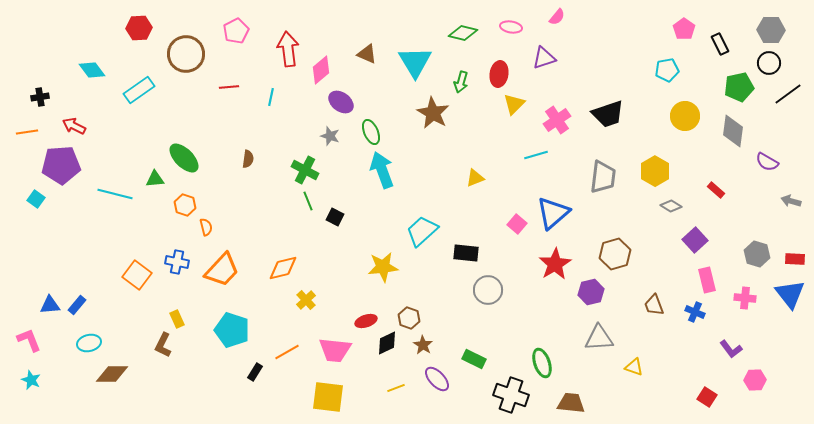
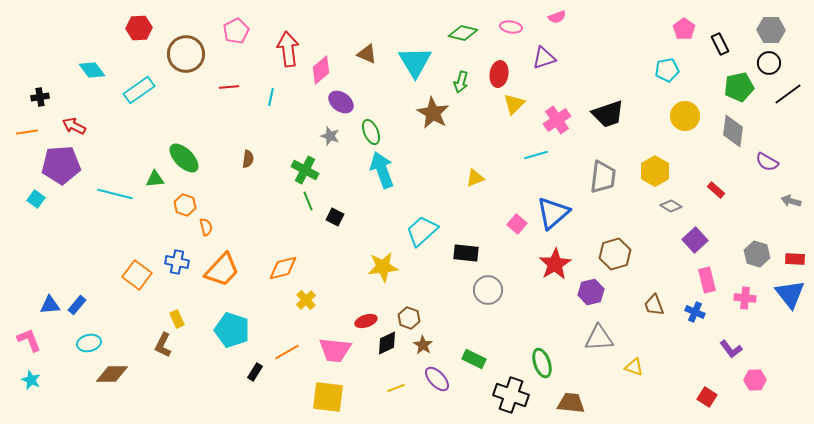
pink semicircle at (557, 17): rotated 30 degrees clockwise
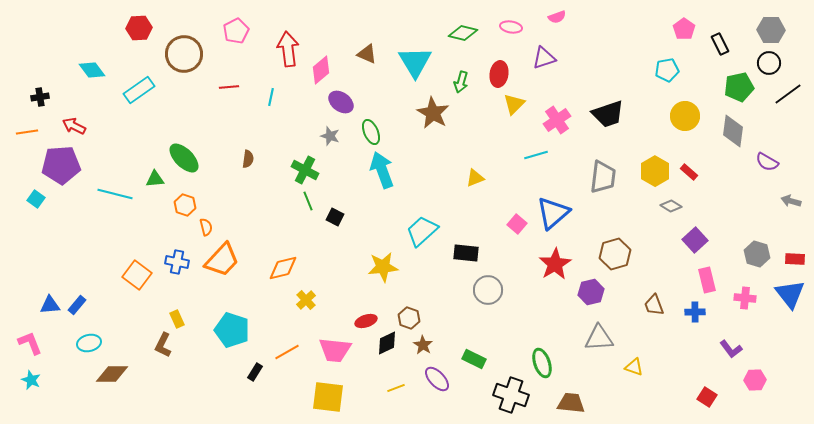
brown circle at (186, 54): moved 2 px left
red rectangle at (716, 190): moved 27 px left, 18 px up
orange trapezoid at (222, 270): moved 10 px up
blue cross at (695, 312): rotated 24 degrees counterclockwise
pink L-shape at (29, 340): moved 1 px right, 3 px down
